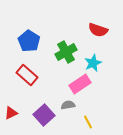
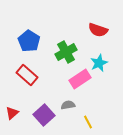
cyan star: moved 6 px right
pink rectangle: moved 5 px up
red triangle: moved 1 px right; rotated 16 degrees counterclockwise
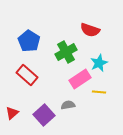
red semicircle: moved 8 px left
yellow line: moved 11 px right, 30 px up; rotated 56 degrees counterclockwise
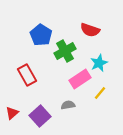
blue pentagon: moved 12 px right, 6 px up
green cross: moved 1 px left, 1 px up
red rectangle: rotated 20 degrees clockwise
yellow line: moved 1 px right, 1 px down; rotated 56 degrees counterclockwise
purple square: moved 4 px left, 1 px down
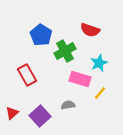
pink rectangle: rotated 50 degrees clockwise
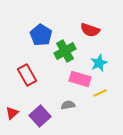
yellow line: rotated 24 degrees clockwise
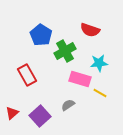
cyan star: rotated 18 degrees clockwise
yellow line: rotated 56 degrees clockwise
gray semicircle: rotated 24 degrees counterclockwise
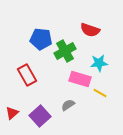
blue pentagon: moved 4 px down; rotated 25 degrees counterclockwise
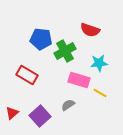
red rectangle: rotated 30 degrees counterclockwise
pink rectangle: moved 1 px left, 1 px down
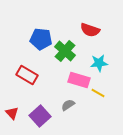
green cross: rotated 20 degrees counterclockwise
yellow line: moved 2 px left
red triangle: rotated 32 degrees counterclockwise
